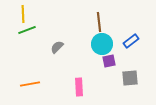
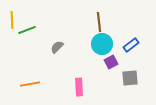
yellow line: moved 11 px left, 6 px down
blue rectangle: moved 4 px down
purple square: moved 2 px right, 1 px down; rotated 16 degrees counterclockwise
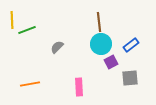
cyan circle: moved 1 px left
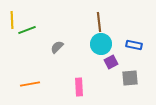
blue rectangle: moved 3 px right; rotated 49 degrees clockwise
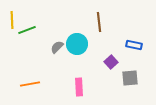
cyan circle: moved 24 px left
purple square: rotated 16 degrees counterclockwise
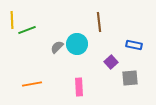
orange line: moved 2 px right
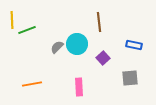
purple square: moved 8 px left, 4 px up
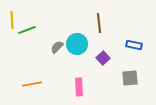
brown line: moved 1 px down
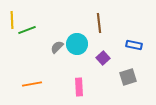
gray square: moved 2 px left, 1 px up; rotated 12 degrees counterclockwise
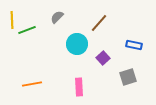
brown line: rotated 48 degrees clockwise
gray semicircle: moved 30 px up
